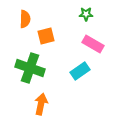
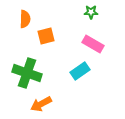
green star: moved 5 px right, 2 px up
green cross: moved 3 px left, 5 px down
orange arrow: rotated 130 degrees counterclockwise
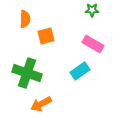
green star: moved 1 px right, 2 px up
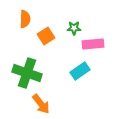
green star: moved 18 px left, 18 px down
orange square: rotated 18 degrees counterclockwise
pink rectangle: rotated 35 degrees counterclockwise
orange arrow: rotated 100 degrees counterclockwise
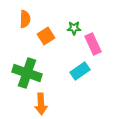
pink rectangle: rotated 70 degrees clockwise
orange arrow: rotated 35 degrees clockwise
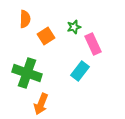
green star: moved 1 px up; rotated 16 degrees counterclockwise
cyan rectangle: rotated 18 degrees counterclockwise
orange arrow: rotated 25 degrees clockwise
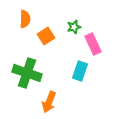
cyan rectangle: rotated 18 degrees counterclockwise
orange arrow: moved 8 px right, 2 px up
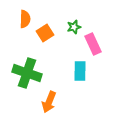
orange square: moved 1 px left, 3 px up
cyan rectangle: rotated 18 degrees counterclockwise
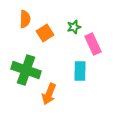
green cross: moved 1 px left, 3 px up
orange arrow: moved 8 px up
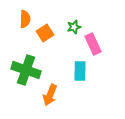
orange arrow: moved 1 px right, 1 px down
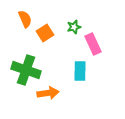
orange semicircle: rotated 24 degrees counterclockwise
orange arrow: moved 2 px left, 2 px up; rotated 120 degrees counterclockwise
